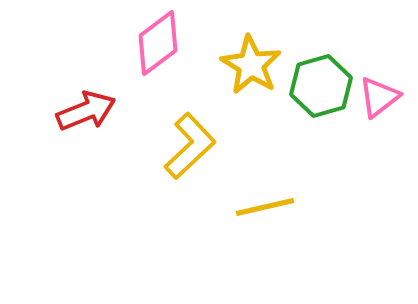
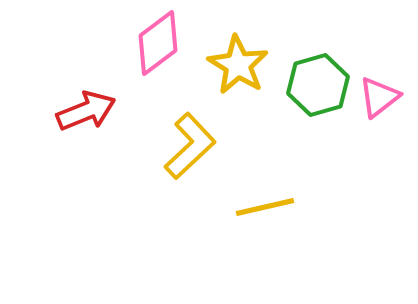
yellow star: moved 13 px left
green hexagon: moved 3 px left, 1 px up
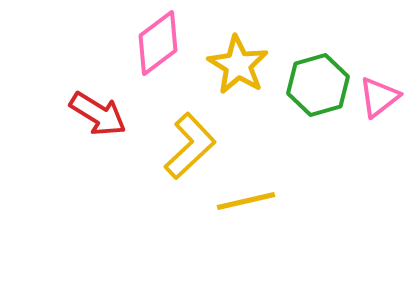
red arrow: moved 12 px right, 3 px down; rotated 54 degrees clockwise
yellow line: moved 19 px left, 6 px up
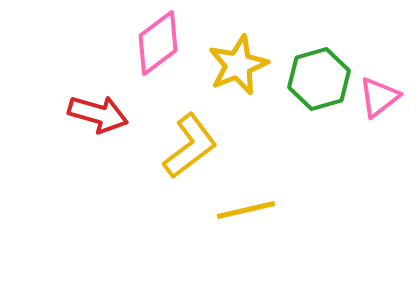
yellow star: rotated 18 degrees clockwise
green hexagon: moved 1 px right, 6 px up
red arrow: rotated 16 degrees counterclockwise
yellow L-shape: rotated 6 degrees clockwise
yellow line: moved 9 px down
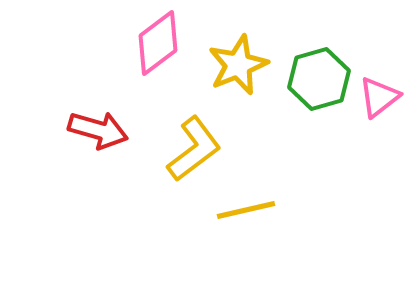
red arrow: moved 16 px down
yellow L-shape: moved 4 px right, 3 px down
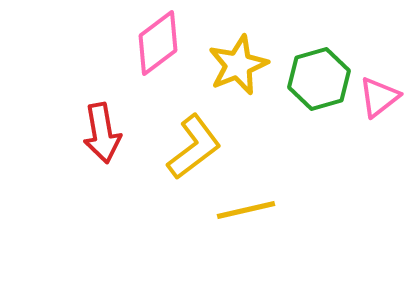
red arrow: moved 4 px right, 3 px down; rotated 64 degrees clockwise
yellow L-shape: moved 2 px up
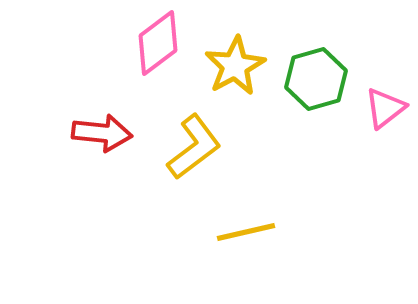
yellow star: moved 3 px left, 1 px down; rotated 6 degrees counterclockwise
green hexagon: moved 3 px left
pink triangle: moved 6 px right, 11 px down
red arrow: rotated 74 degrees counterclockwise
yellow line: moved 22 px down
